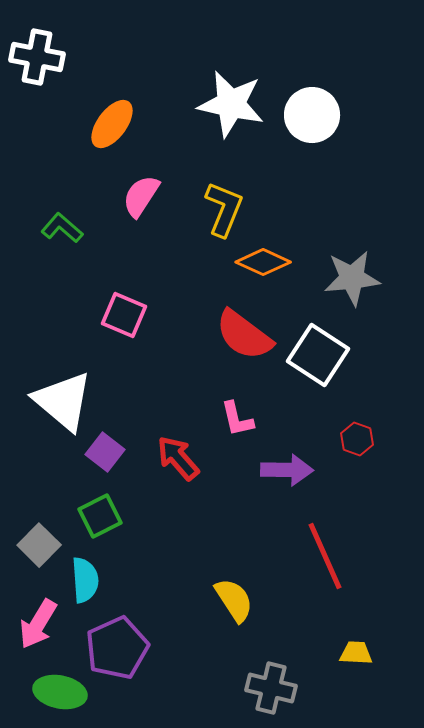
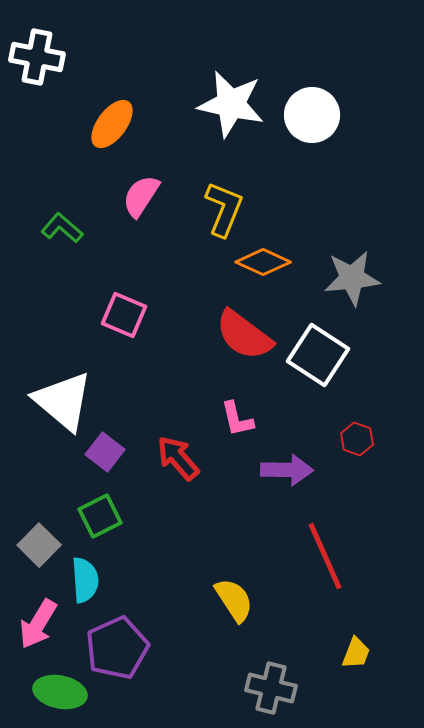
yellow trapezoid: rotated 108 degrees clockwise
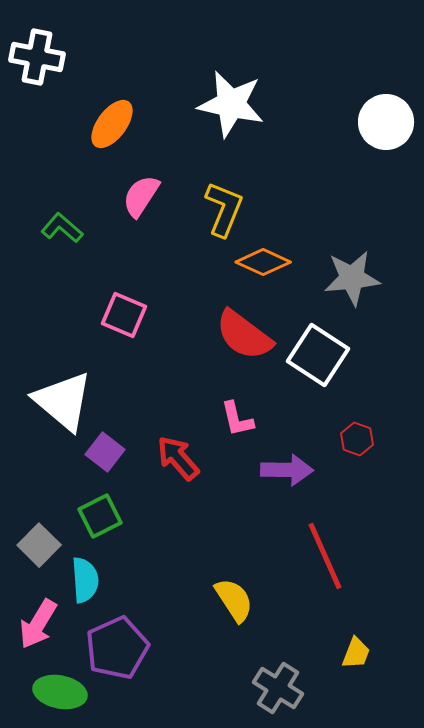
white circle: moved 74 px right, 7 px down
gray cross: moved 7 px right; rotated 18 degrees clockwise
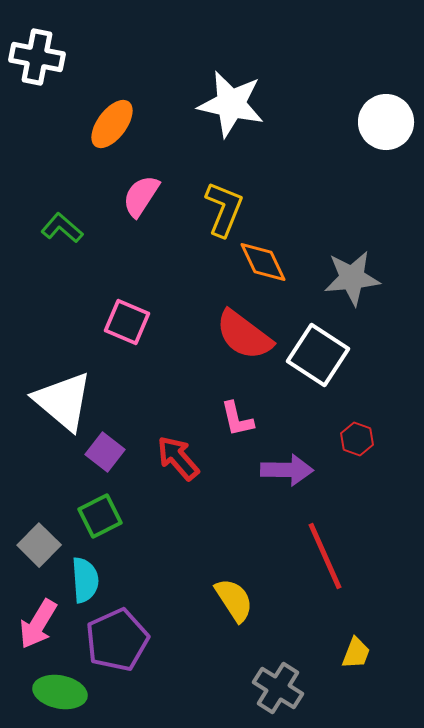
orange diamond: rotated 40 degrees clockwise
pink square: moved 3 px right, 7 px down
purple pentagon: moved 8 px up
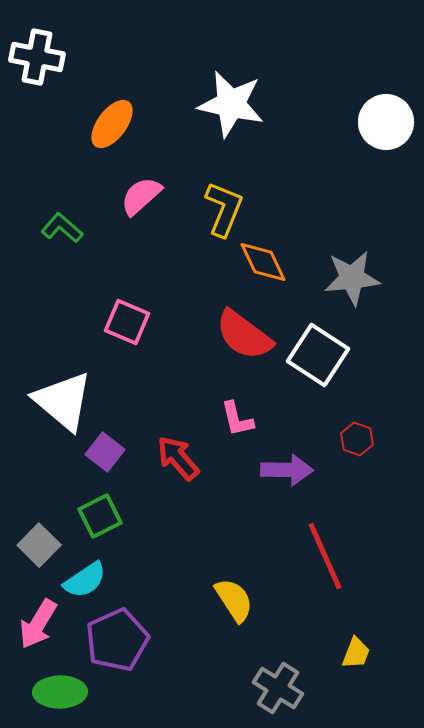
pink semicircle: rotated 15 degrees clockwise
cyan semicircle: rotated 60 degrees clockwise
green ellipse: rotated 12 degrees counterclockwise
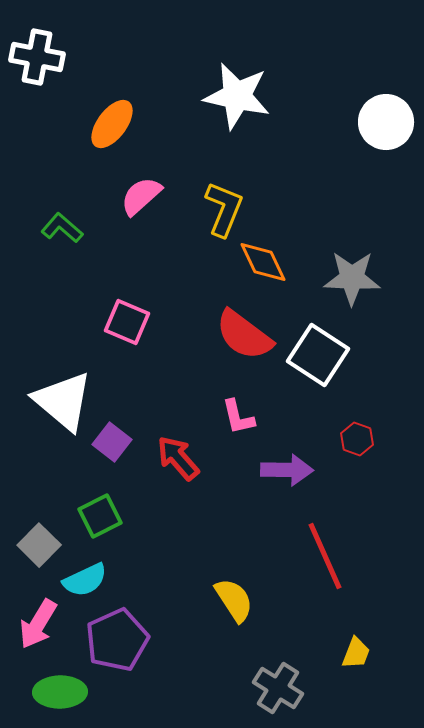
white star: moved 6 px right, 8 px up
gray star: rotated 8 degrees clockwise
pink L-shape: moved 1 px right, 2 px up
purple square: moved 7 px right, 10 px up
cyan semicircle: rotated 9 degrees clockwise
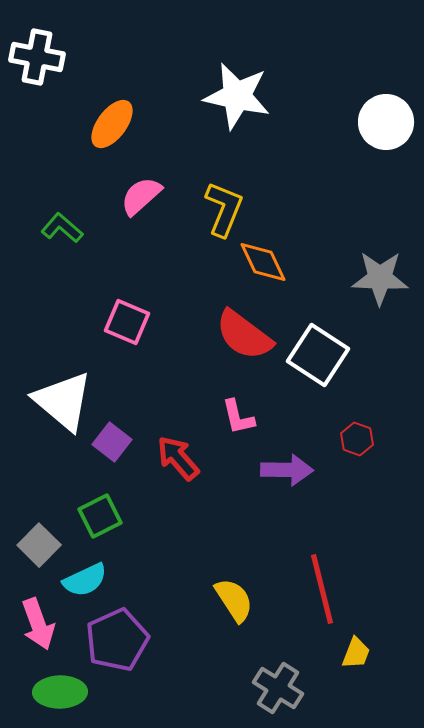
gray star: moved 28 px right
red line: moved 3 px left, 33 px down; rotated 10 degrees clockwise
pink arrow: rotated 51 degrees counterclockwise
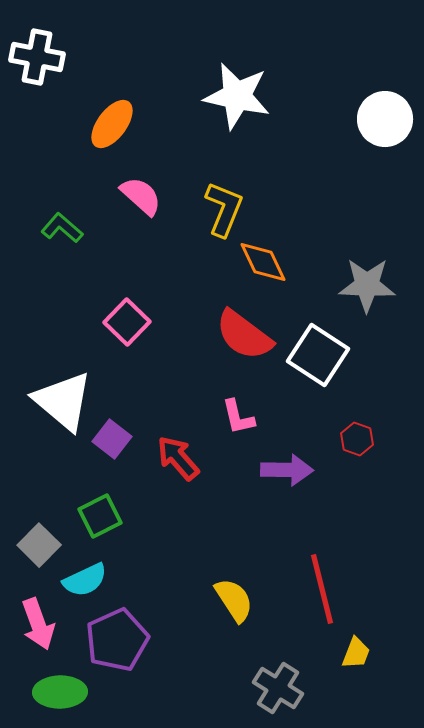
white circle: moved 1 px left, 3 px up
pink semicircle: rotated 84 degrees clockwise
gray star: moved 13 px left, 7 px down
pink square: rotated 21 degrees clockwise
purple square: moved 3 px up
